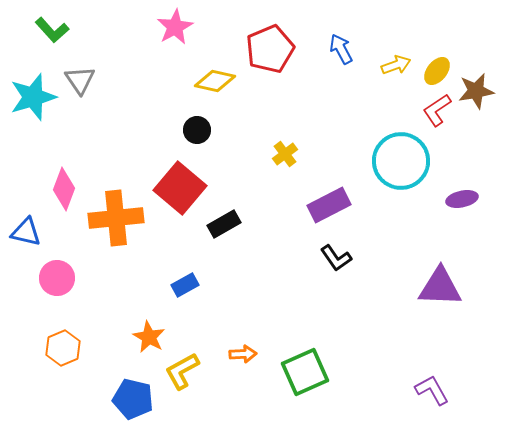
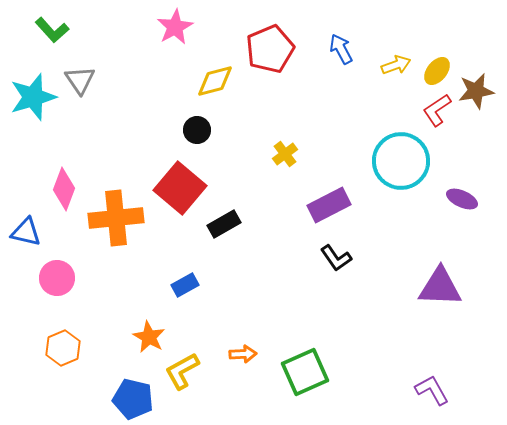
yellow diamond: rotated 27 degrees counterclockwise
purple ellipse: rotated 36 degrees clockwise
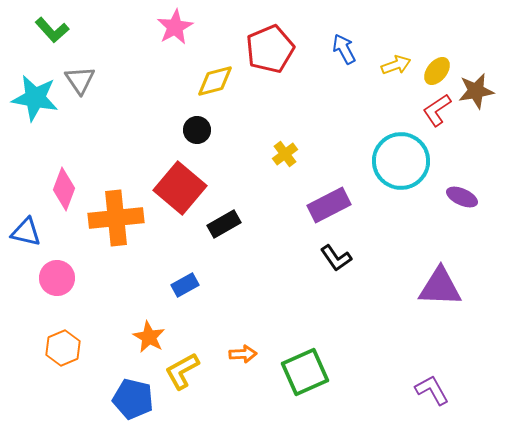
blue arrow: moved 3 px right
cyan star: moved 2 px right, 1 px down; rotated 27 degrees clockwise
purple ellipse: moved 2 px up
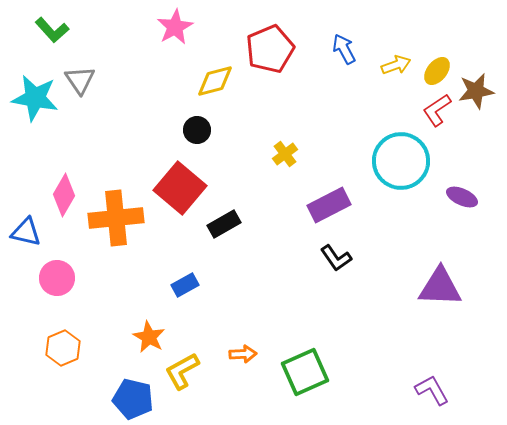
pink diamond: moved 6 px down; rotated 9 degrees clockwise
